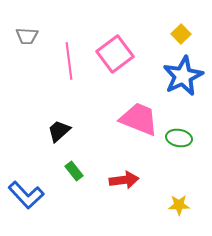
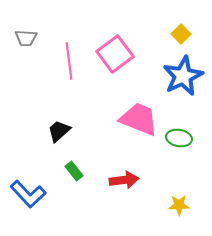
gray trapezoid: moved 1 px left, 2 px down
blue L-shape: moved 2 px right, 1 px up
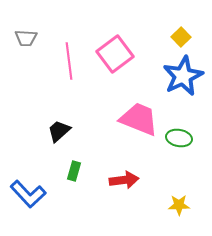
yellow square: moved 3 px down
green rectangle: rotated 54 degrees clockwise
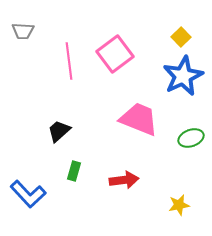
gray trapezoid: moved 3 px left, 7 px up
green ellipse: moved 12 px right; rotated 30 degrees counterclockwise
yellow star: rotated 10 degrees counterclockwise
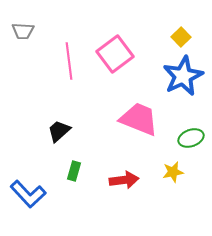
yellow star: moved 6 px left, 33 px up
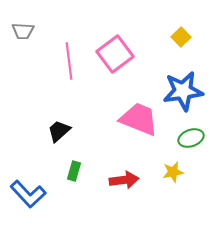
blue star: moved 15 px down; rotated 18 degrees clockwise
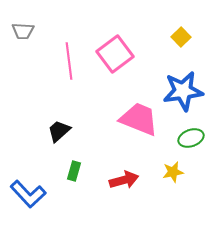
red arrow: rotated 8 degrees counterclockwise
